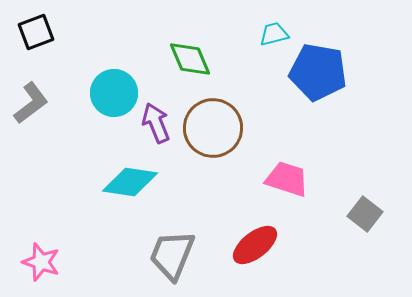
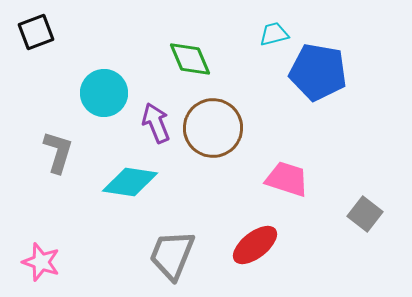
cyan circle: moved 10 px left
gray L-shape: moved 27 px right, 49 px down; rotated 36 degrees counterclockwise
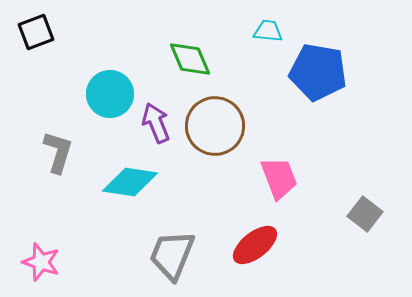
cyan trapezoid: moved 6 px left, 3 px up; rotated 20 degrees clockwise
cyan circle: moved 6 px right, 1 px down
brown circle: moved 2 px right, 2 px up
pink trapezoid: moved 8 px left, 1 px up; rotated 51 degrees clockwise
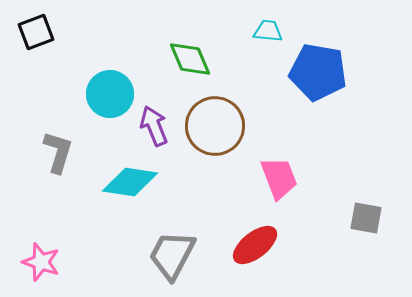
purple arrow: moved 2 px left, 3 px down
gray square: moved 1 px right, 4 px down; rotated 28 degrees counterclockwise
gray trapezoid: rotated 6 degrees clockwise
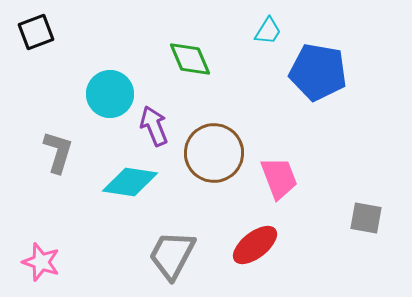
cyan trapezoid: rotated 116 degrees clockwise
brown circle: moved 1 px left, 27 px down
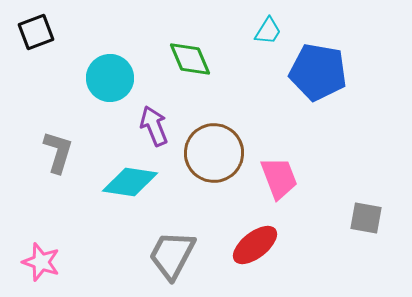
cyan circle: moved 16 px up
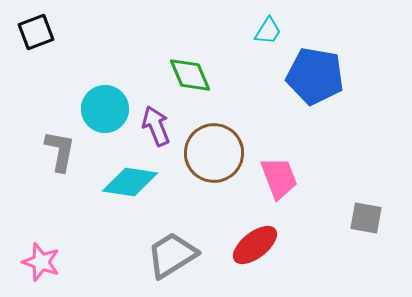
green diamond: moved 16 px down
blue pentagon: moved 3 px left, 4 px down
cyan circle: moved 5 px left, 31 px down
purple arrow: moved 2 px right
gray L-shape: moved 2 px right, 1 px up; rotated 6 degrees counterclockwise
gray trapezoid: rotated 30 degrees clockwise
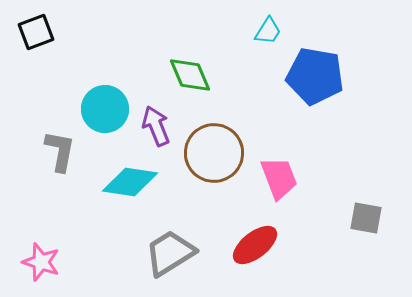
gray trapezoid: moved 2 px left, 2 px up
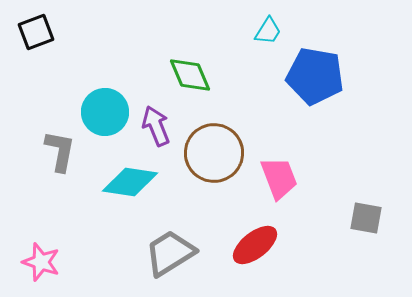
cyan circle: moved 3 px down
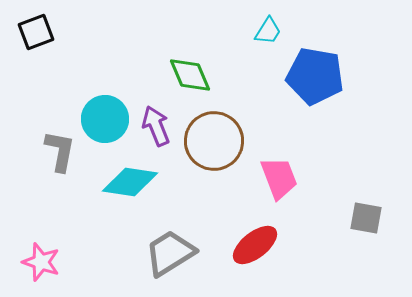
cyan circle: moved 7 px down
brown circle: moved 12 px up
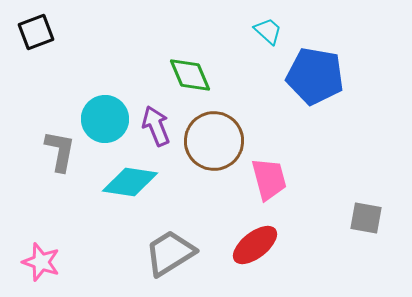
cyan trapezoid: rotated 80 degrees counterclockwise
pink trapezoid: moved 10 px left, 1 px down; rotated 6 degrees clockwise
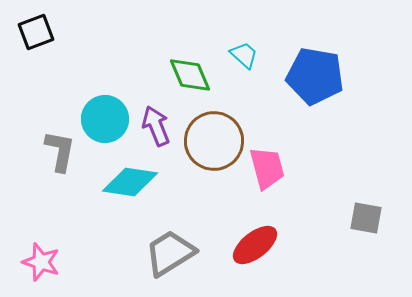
cyan trapezoid: moved 24 px left, 24 px down
pink trapezoid: moved 2 px left, 11 px up
